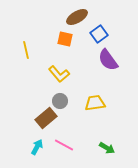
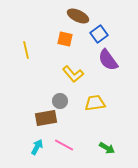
brown ellipse: moved 1 px right, 1 px up; rotated 55 degrees clockwise
yellow L-shape: moved 14 px right
brown rectangle: rotated 30 degrees clockwise
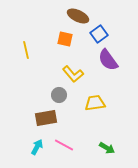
gray circle: moved 1 px left, 6 px up
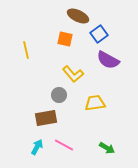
purple semicircle: rotated 25 degrees counterclockwise
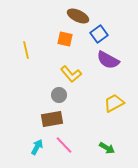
yellow L-shape: moved 2 px left
yellow trapezoid: moved 19 px right; rotated 20 degrees counterclockwise
brown rectangle: moved 6 px right, 1 px down
pink line: rotated 18 degrees clockwise
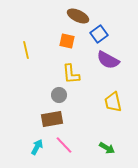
orange square: moved 2 px right, 2 px down
yellow L-shape: rotated 35 degrees clockwise
yellow trapezoid: moved 1 px left, 1 px up; rotated 75 degrees counterclockwise
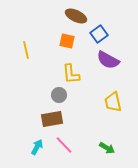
brown ellipse: moved 2 px left
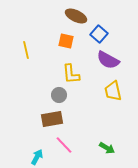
blue square: rotated 12 degrees counterclockwise
orange square: moved 1 px left
yellow trapezoid: moved 11 px up
cyan arrow: moved 10 px down
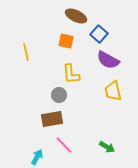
yellow line: moved 2 px down
green arrow: moved 1 px up
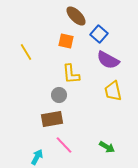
brown ellipse: rotated 20 degrees clockwise
yellow line: rotated 18 degrees counterclockwise
